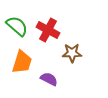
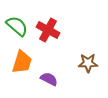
brown star: moved 16 px right, 10 px down
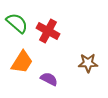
green semicircle: moved 3 px up
red cross: moved 1 px down
orange trapezoid: rotated 15 degrees clockwise
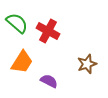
brown star: moved 1 px left, 1 px down; rotated 18 degrees counterclockwise
purple semicircle: moved 2 px down
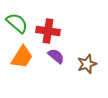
red cross: rotated 20 degrees counterclockwise
orange trapezoid: moved 5 px up
purple semicircle: moved 7 px right, 25 px up; rotated 12 degrees clockwise
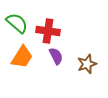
purple semicircle: rotated 24 degrees clockwise
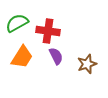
green semicircle: rotated 70 degrees counterclockwise
